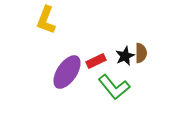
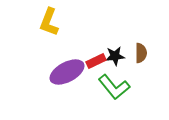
yellow L-shape: moved 3 px right, 2 px down
black star: moved 10 px left; rotated 18 degrees clockwise
purple ellipse: rotated 28 degrees clockwise
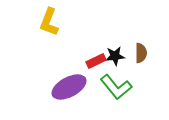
purple ellipse: moved 2 px right, 15 px down
green L-shape: moved 2 px right
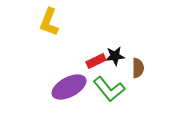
brown semicircle: moved 3 px left, 15 px down
green L-shape: moved 7 px left, 2 px down
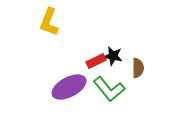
black star: moved 2 px left; rotated 18 degrees clockwise
